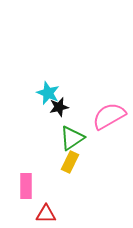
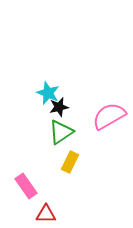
green triangle: moved 11 px left, 6 px up
pink rectangle: rotated 35 degrees counterclockwise
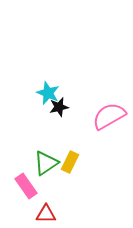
green triangle: moved 15 px left, 31 px down
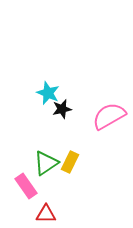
black star: moved 3 px right, 2 px down
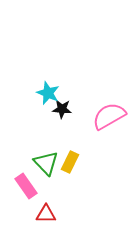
black star: rotated 18 degrees clockwise
green triangle: rotated 40 degrees counterclockwise
